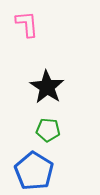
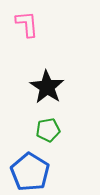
green pentagon: rotated 15 degrees counterclockwise
blue pentagon: moved 4 px left, 1 px down
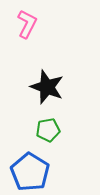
pink L-shape: rotated 32 degrees clockwise
black star: rotated 12 degrees counterclockwise
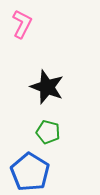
pink L-shape: moved 5 px left
green pentagon: moved 2 px down; rotated 25 degrees clockwise
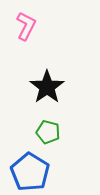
pink L-shape: moved 4 px right, 2 px down
black star: rotated 16 degrees clockwise
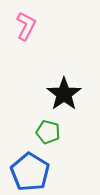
black star: moved 17 px right, 7 px down
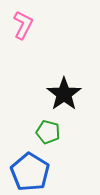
pink L-shape: moved 3 px left, 1 px up
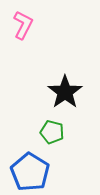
black star: moved 1 px right, 2 px up
green pentagon: moved 4 px right
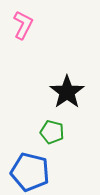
black star: moved 2 px right
blue pentagon: rotated 18 degrees counterclockwise
